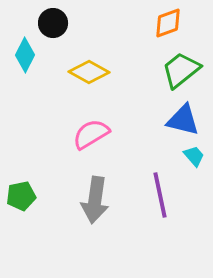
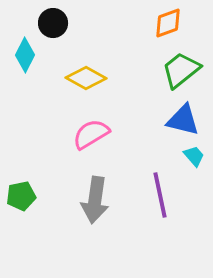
yellow diamond: moved 3 px left, 6 px down
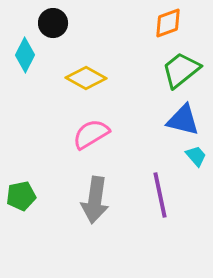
cyan trapezoid: moved 2 px right
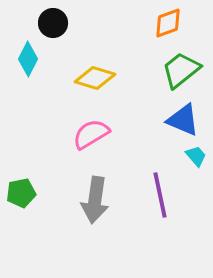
cyan diamond: moved 3 px right, 4 px down
yellow diamond: moved 9 px right; rotated 12 degrees counterclockwise
blue triangle: rotated 9 degrees clockwise
green pentagon: moved 3 px up
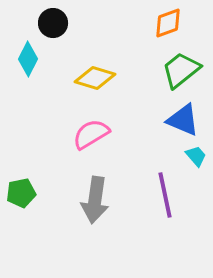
purple line: moved 5 px right
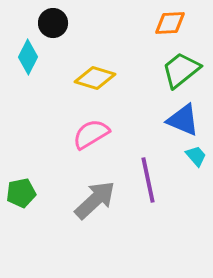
orange diamond: moved 2 px right; rotated 16 degrees clockwise
cyan diamond: moved 2 px up
purple line: moved 17 px left, 15 px up
gray arrow: rotated 141 degrees counterclockwise
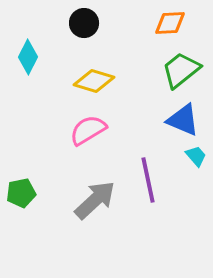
black circle: moved 31 px right
yellow diamond: moved 1 px left, 3 px down
pink semicircle: moved 3 px left, 4 px up
